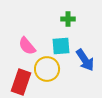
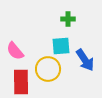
pink semicircle: moved 12 px left, 5 px down
yellow circle: moved 1 px right
red rectangle: rotated 20 degrees counterclockwise
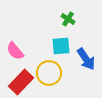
green cross: rotated 32 degrees clockwise
blue arrow: moved 1 px right, 1 px up
yellow circle: moved 1 px right, 4 px down
red rectangle: rotated 45 degrees clockwise
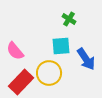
green cross: moved 1 px right
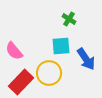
pink semicircle: moved 1 px left
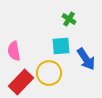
pink semicircle: rotated 30 degrees clockwise
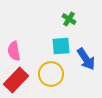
yellow circle: moved 2 px right, 1 px down
red rectangle: moved 5 px left, 2 px up
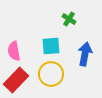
cyan square: moved 10 px left
blue arrow: moved 1 px left, 5 px up; rotated 135 degrees counterclockwise
